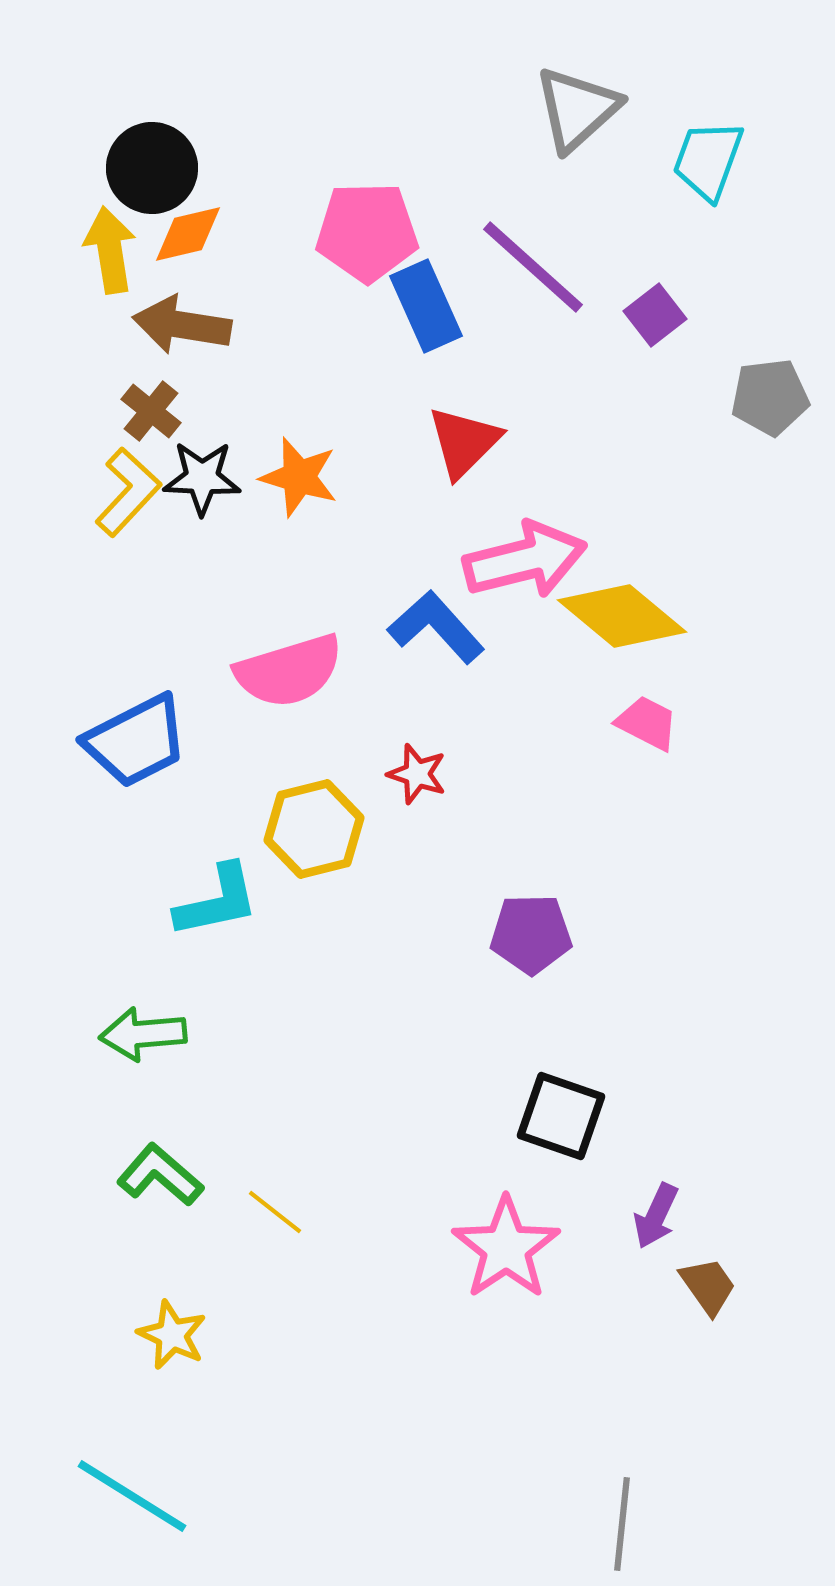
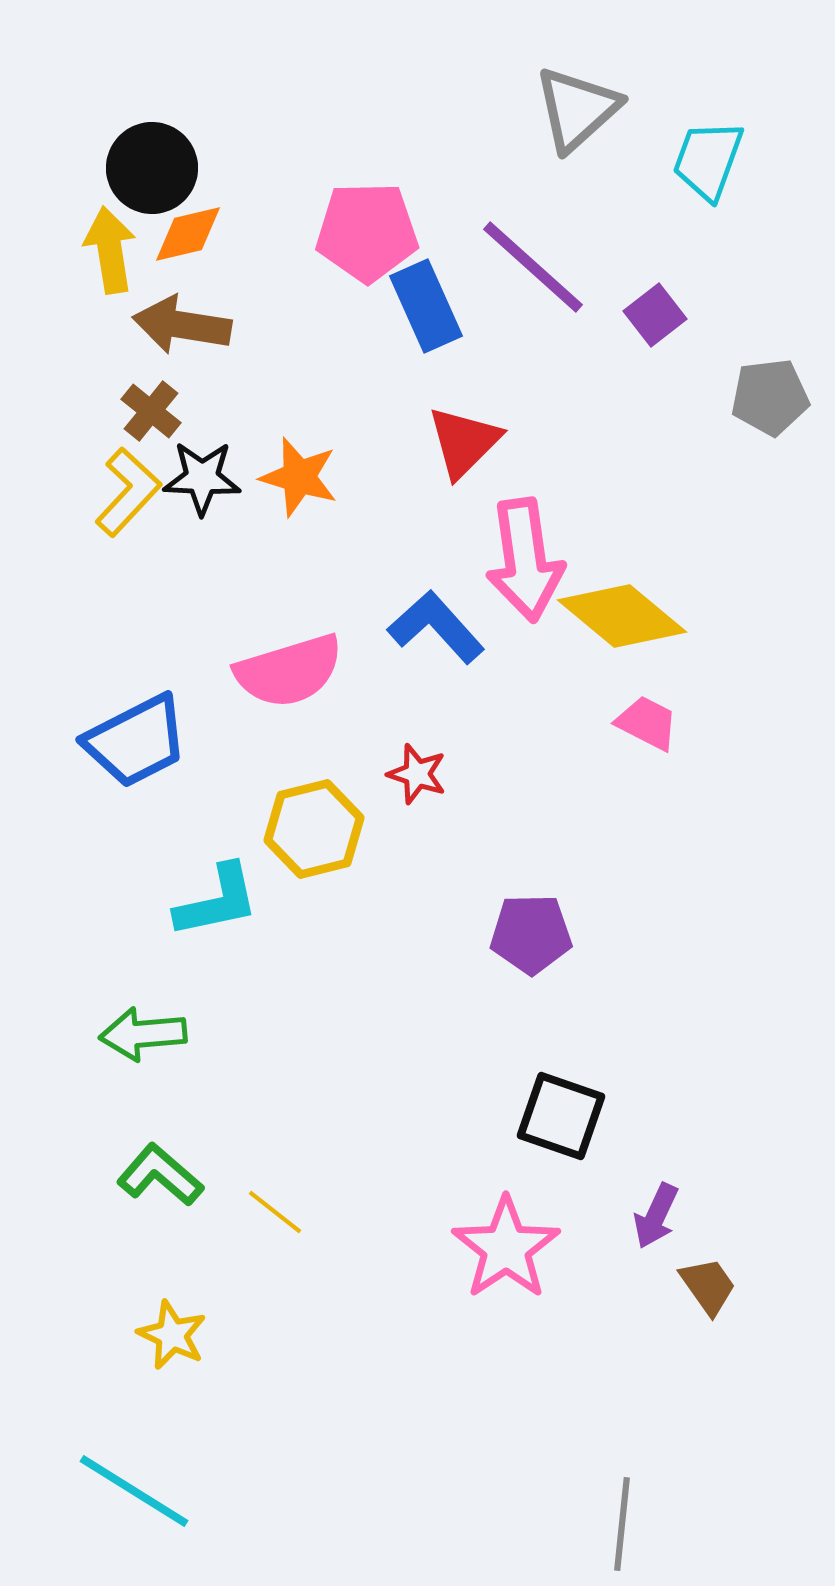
pink arrow: rotated 96 degrees clockwise
cyan line: moved 2 px right, 5 px up
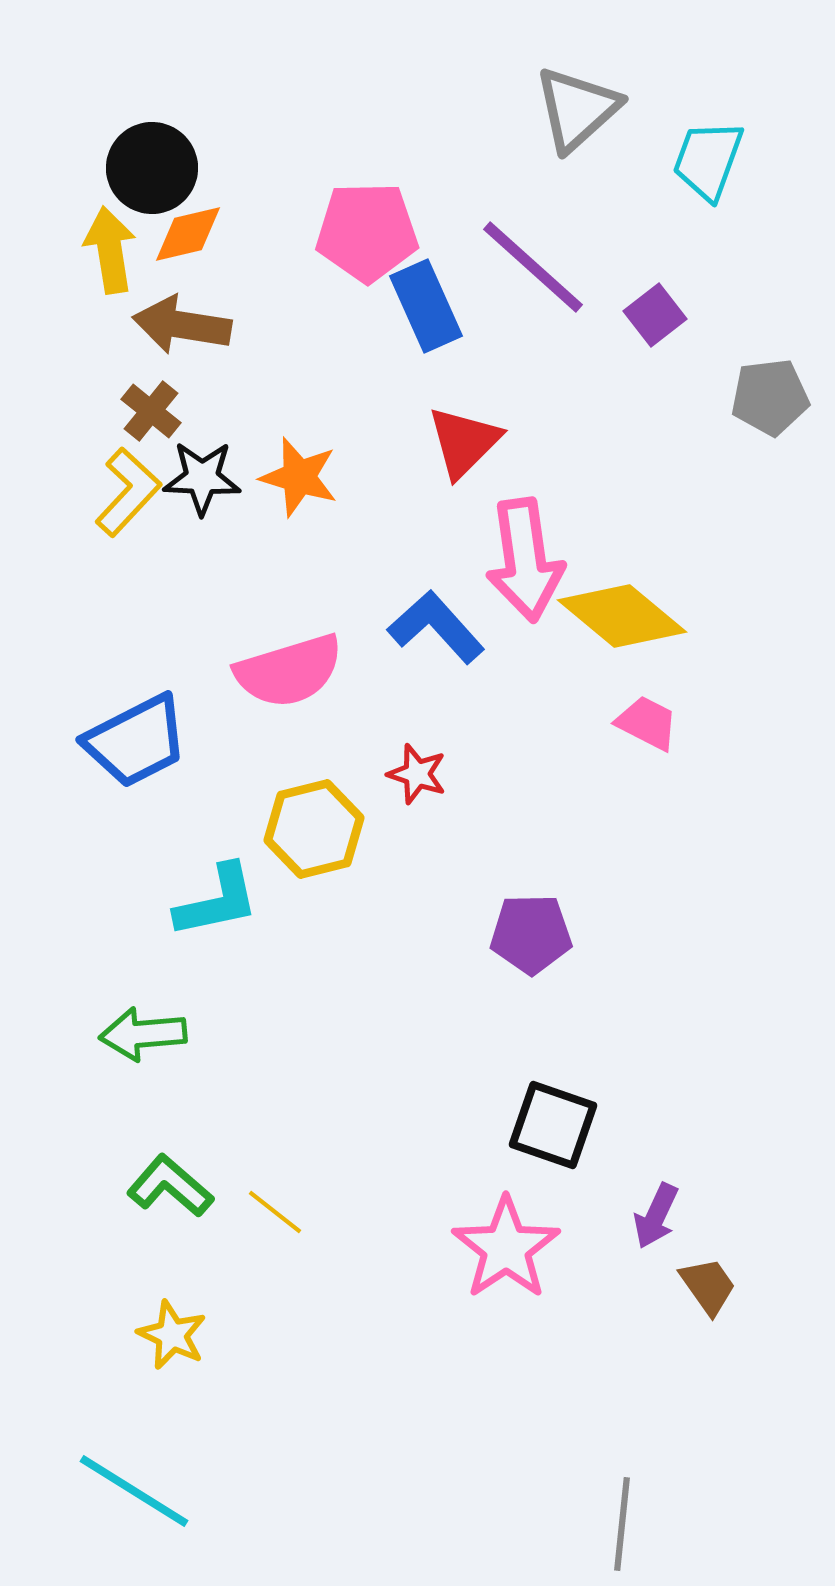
black square: moved 8 px left, 9 px down
green L-shape: moved 10 px right, 11 px down
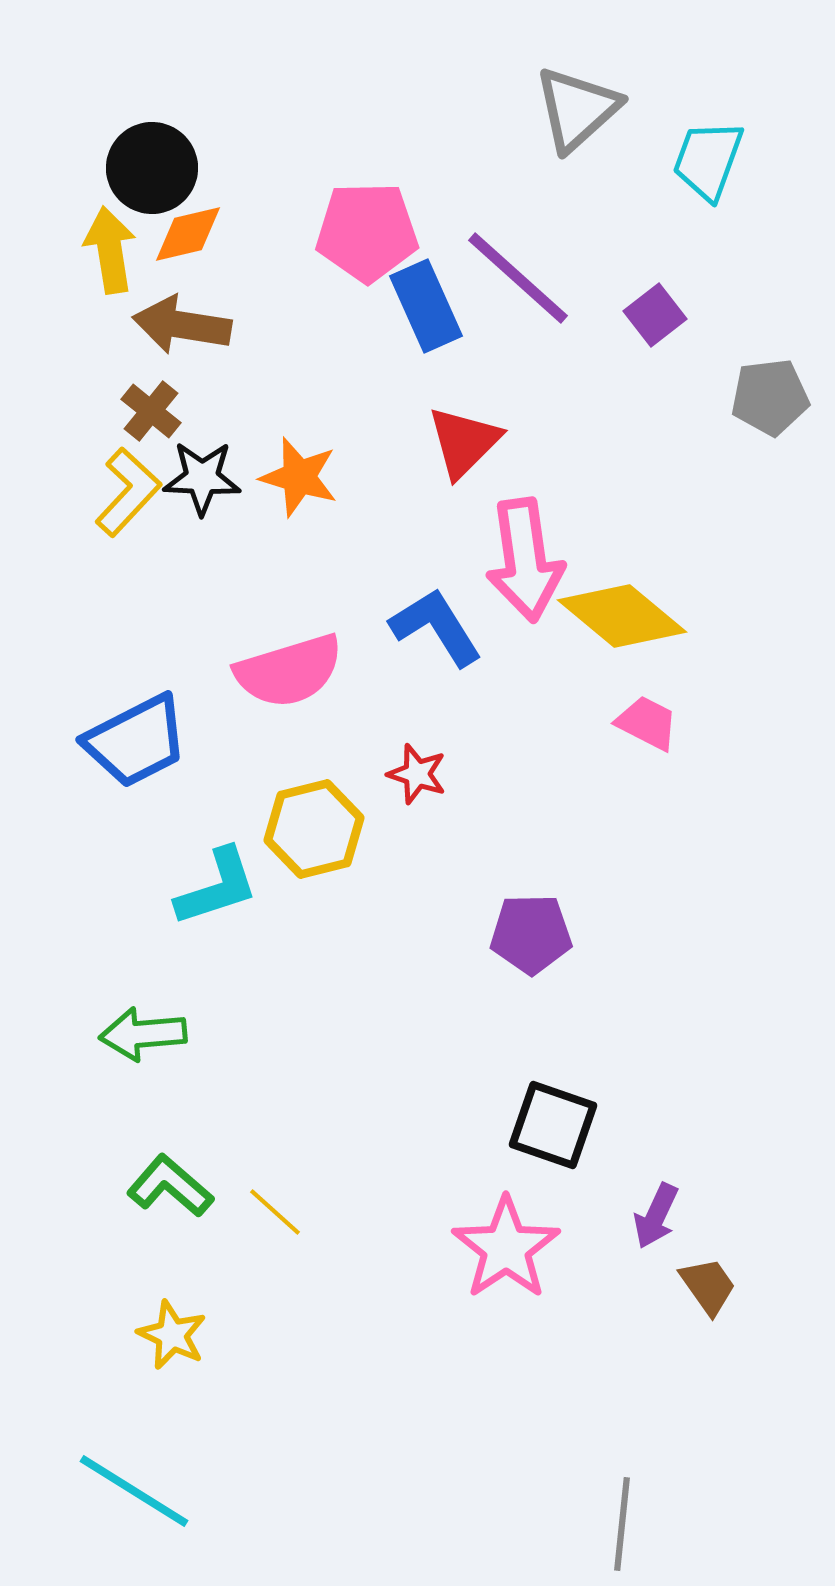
purple line: moved 15 px left, 11 px down
blue L-shape: rotated 10 degrees clockwise
cyan L-shape: moved 14 px up; rotated 6 degrees counterclockwise
yellow line: rotated 4 degrees clockwise
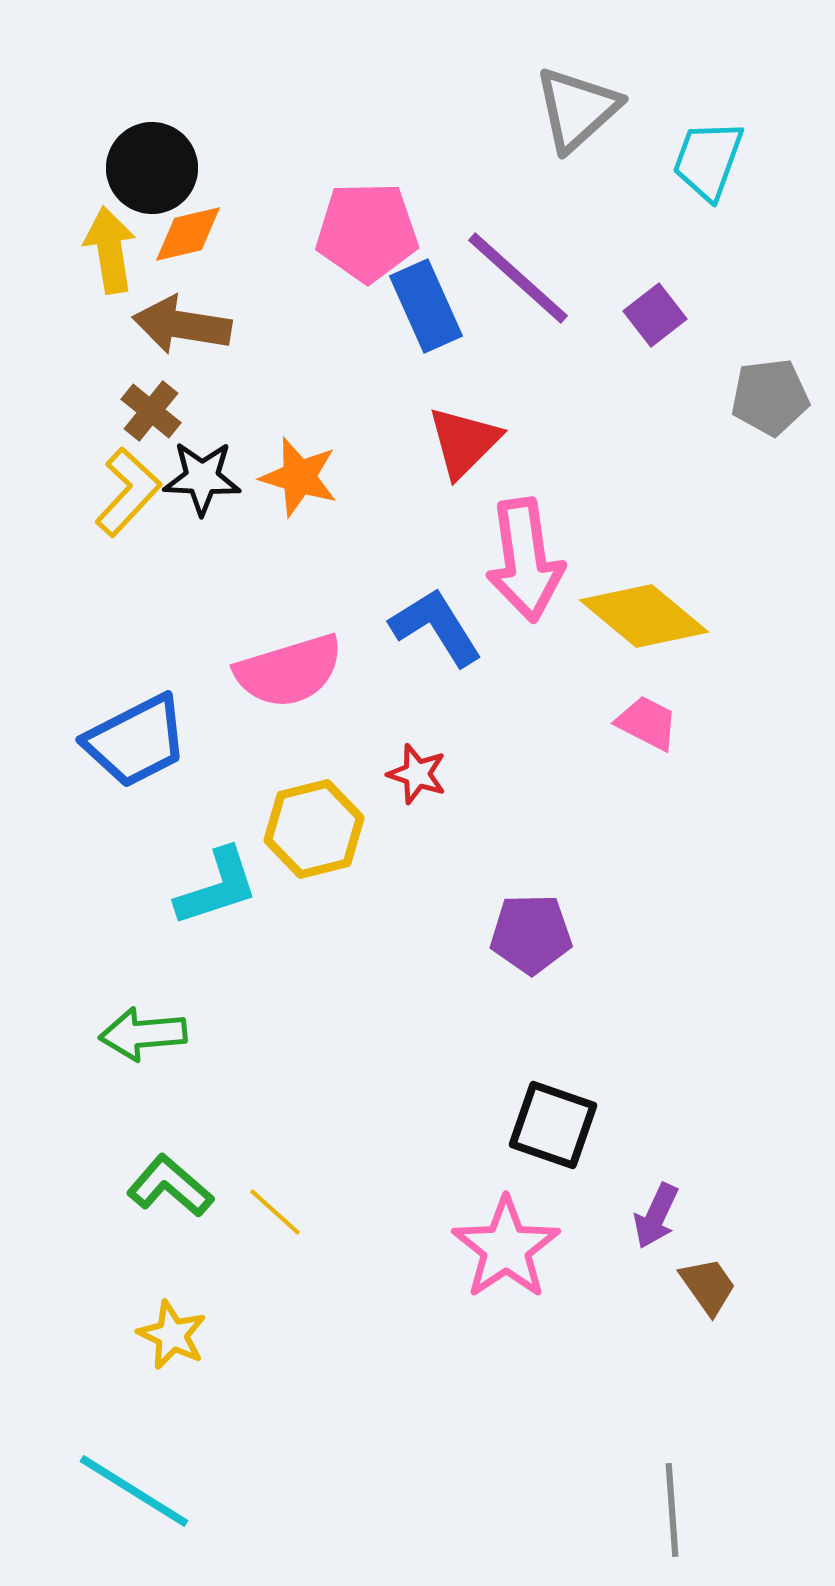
yellow diamond: moved 22 px right
gray line: moved 50 px right, 14 px up; rotated 10 degrees counterclockwise
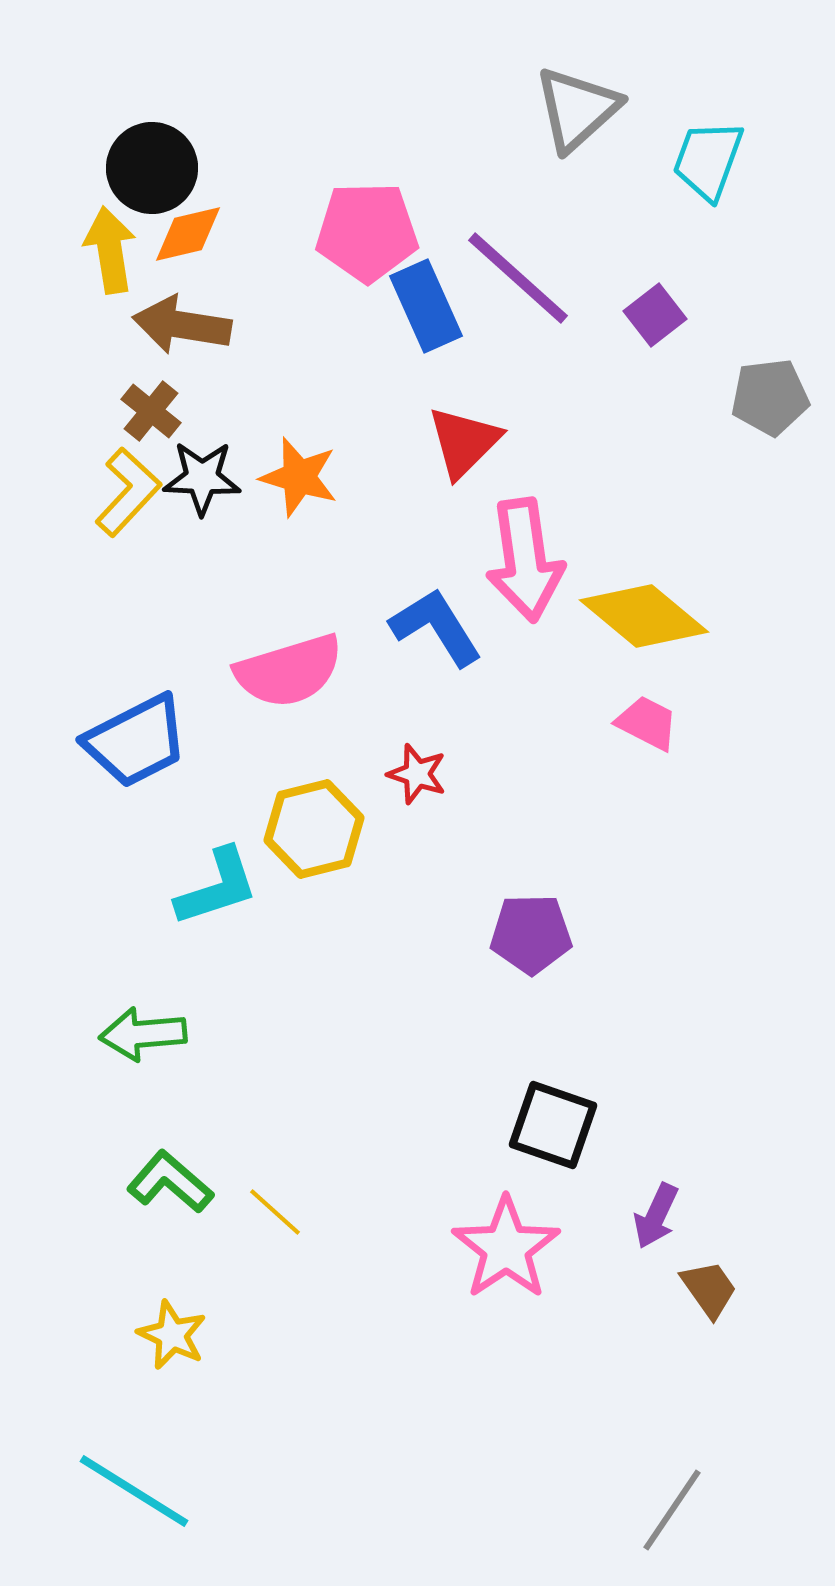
green L-shape: moved 4 px up
brown trapezoid: moved 1 px right, 3 px down
gray line: rotated 38 degrees clockwise
